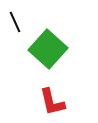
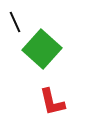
green square: moved 6 px left
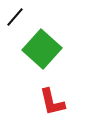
black line: moved 5 px up; rotated 65 degrees clockwise
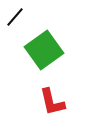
green square: moved 2 px right, 1 px down; rotated 12 degrees clockwise
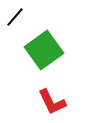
red L-shape: rotated 12 degrees counterclockwise
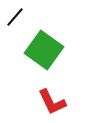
green square: rotated 18 degrees counterclockwise
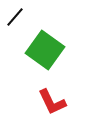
green square: moved 1 px right
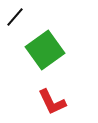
green square: rotated 18 degrees clockwise
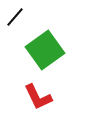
red L-shape: moved 14 px left, 5 px up
